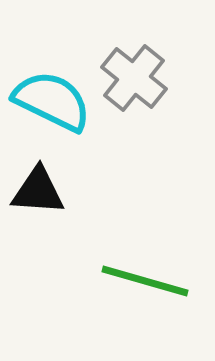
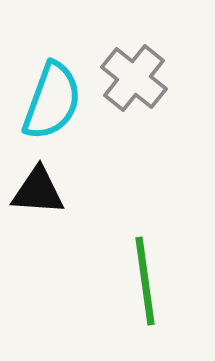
cyan semicircle: rotated 84 degrees clockwise
green line: rotated 66 degrees clockwise
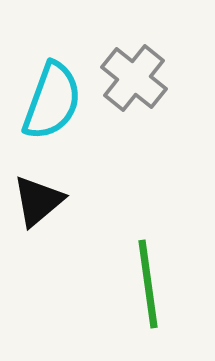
black triangle: moved 10 px down; rotated 44 degrees counterclockwise
green line: moved 3 px right, 3 px down
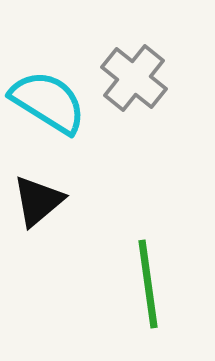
cyan semicircle: moved 4 px left, 1 px down; rotated 78 degrees counterclockwise
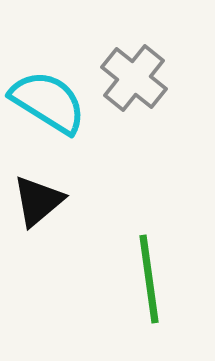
green line: moved 1 px right, 5 px up
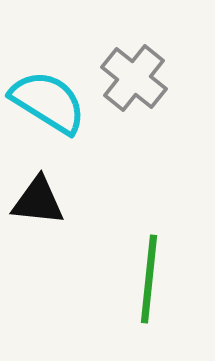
black triangle: rotated 46 degrees clockwise
green line: rotated 14 degrees clockwise
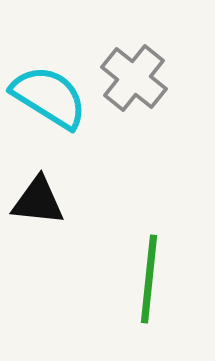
cyan semicircle: moved 1 px right, 5 px up
